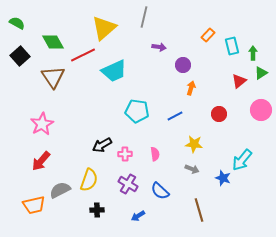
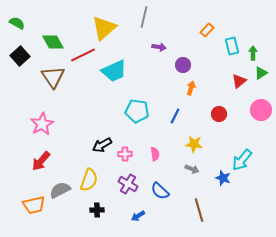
orange rectangle: moved 1 px left, 5 px up
blue line: rotated 35 degrees counterclockwise
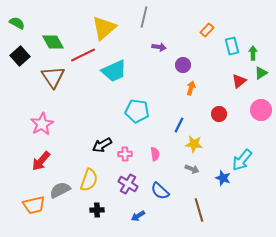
blue line: moved 4 px right, 9 px down
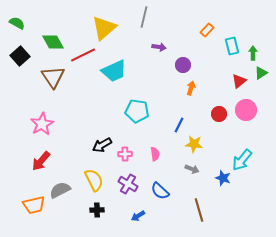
pink circle: moved 15 px left
yellow semicircle: moved 5 px right; rotated 45 degrees counterclockwise
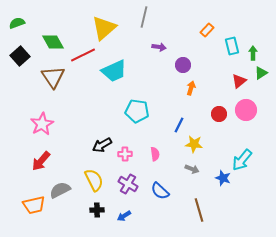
green semicircle: rotated 49 degrees counterclockwise
blue arrow: moved 14 px left
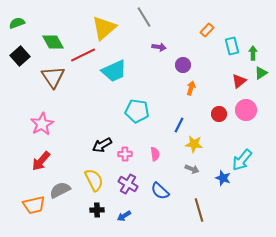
gray line: rotated 45 degrees counterclockwise
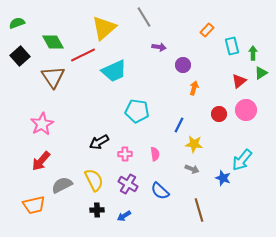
orange arrow: moved 3 px right
black arrow: moved 3 px left, 3 px up
gray semicircle: moved 2 px right, 5 px up
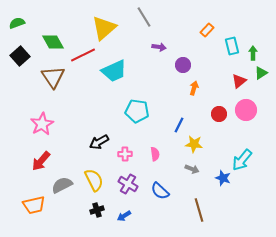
black cross: rotated 16 degrees counterclockwise
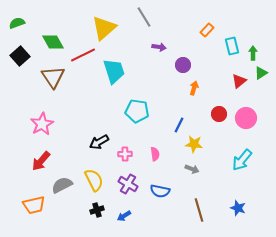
cyan trapezoid: rotated 84 degrees counterclockwise
pink circle: moved 8 px down
blue star: moved 15 px right, 30 px down
blue semicircle: rotated 30 degrees counterclockwise
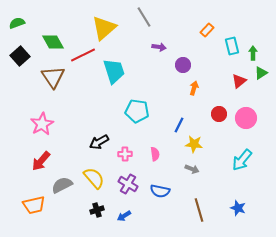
yellow semicircle: moved 2 px up; rotated 15 degrees counterclockwise
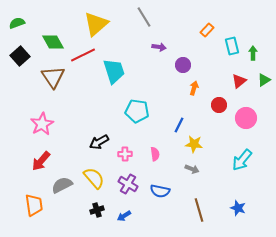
yellow triangle: moved 8 px left, 4 px up
green triangle: moved 3 px right, 7 px down
red circle: moved 9 px up
orange trapezoid: rotated 85 degrees counterclockwise
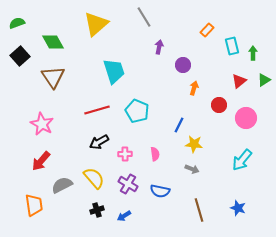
purple arrow: rotated 88 degrees counterclockwise
red line: moved 14 px right, 55 px down; rotated 10 degrees clockwise
cyan pentagon: rotated 15 degrees clockwise
pink star: rotated 15 degrees counterclockwise
